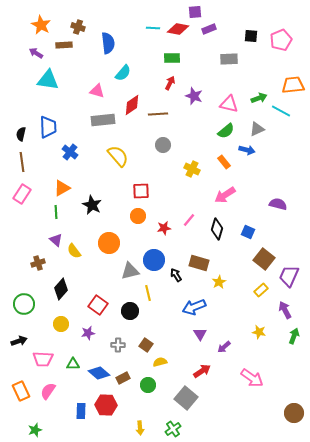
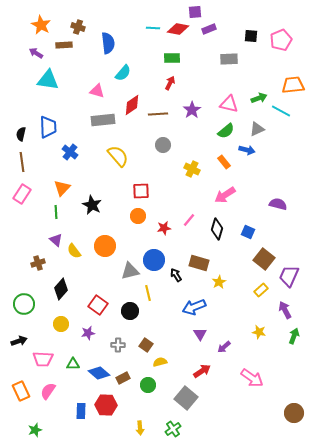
purple star at (194, 96): moved 2 px left, 14 px down; rotated 18 degrees clockwise
orange triangle at (62, 188): rotated 18 degrees counterclockwise
orange circle at (109, 243): moved 4 px left, 3 px down
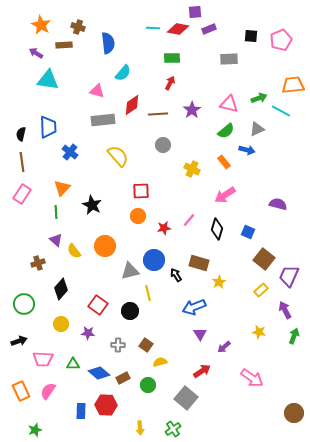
purple star at (88, 333): rotated 16 degrees clockwise
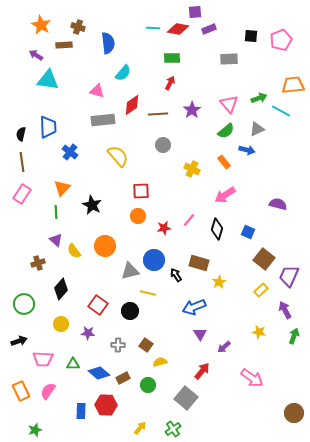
purple arrow at (36, 53): moved 2 px down
pink triangle at (229, 104): rotated 36 degrees clockwise
yellow line at (148, 293): rotated 63 degrees counterclockwise
red arrow at (202, 371): rotated 18 degrees counterclockwise
yellow arrow at (140, 428): rotated 136 degrees counterclockwise
